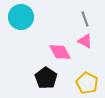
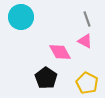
gray line: moved 2 px right
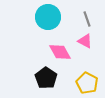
cyan circle: moved 27 px right
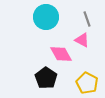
cyan circle: moved 2 px left
pink triangle: moved 3 px left, 1 px up
pink diamond: moved 1 px right, 2 px down
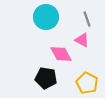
black pentagon: rotated 25 degrees counterclockwise
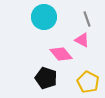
cyan circle: moved 2 px left
pink diamond: rotated 10 degrees counterclockwise
black pentagon: rotated 10 degrees clockwise
yellow pentagon: moved 1 px right, 1 px up
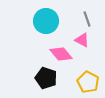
cyan circle: moved 2 px right, 4 px down
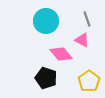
yellow pentagon: moved 1 px right, 1 px up; rotated 10 degrees clockwise
